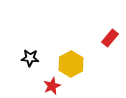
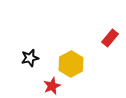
black star: rotated 18 degrees counterclockwise
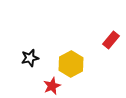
red rectangle: moved 1 px right, 2 px down
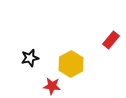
red star: rotated 30 degrees clockwise
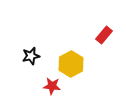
red rectangle: moved 7 px left, 5 px up
black star: moved 1 px right, 2 px up
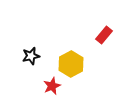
red star: rotated 30 degrees counterclockwise
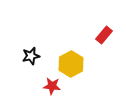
red star: rotated 30 degrees clockwise
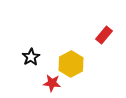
black star: moved 1 px down; rotated 18 degrees counterclockwise
red star: moved 3 px up
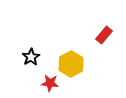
red star: moved 2 px left
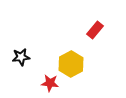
red rectangle: moved 9 px left, 5 px up
black star: moved 10 px left; rotated 24 degrees clockwise
